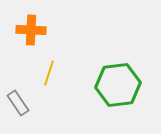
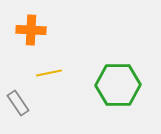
yellow line: rotated 60 degrees clockwise
green hexagon: rotated 6 degrees clockwise
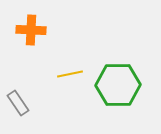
yellow line: moved 21 px right, 1 px down
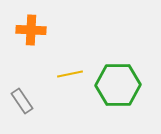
gray rectangle: moved 4 px right, 2 px up
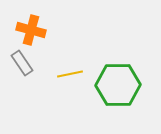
orange cross: rotated 12 degrees clockwise
gray rectangle: moved 38 px up
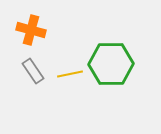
gray rectangle: moved 11 px right, 8 px down
green hexagon: moved 7 px left, 21 px up
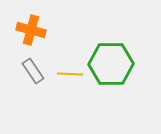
yellow line: rotated 15 degrees clockwise
